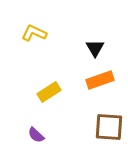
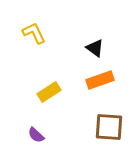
yellow L-shape: rotated 40 degrees clockwise
black triangle: rotated 24 degrees counterclockwise
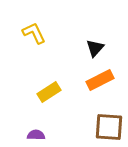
black triangle: rotated 36 degrees clockwise
orange rectangle: rotated 8 degrees counterclockwise
purple semicircle: rotated 138 degrees clockwise
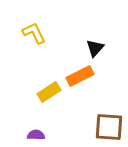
orange rectangle: moved 20 px left, 4 px up
